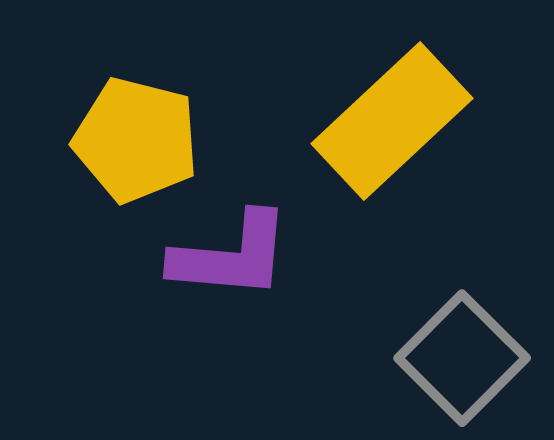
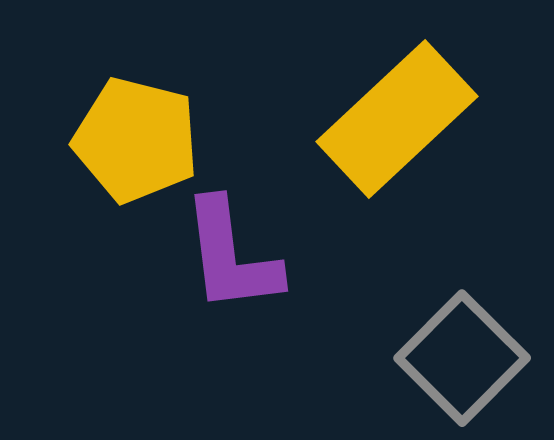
yellow rectangle: moved 5 px right, 2 px up
purple L-shape: rotated 78 degrees clockwise
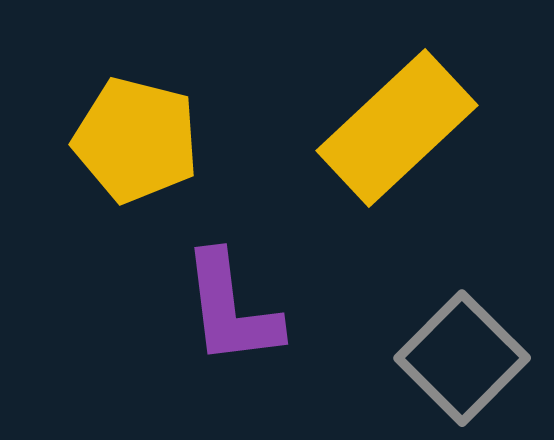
yellow rectangle: moved 9 px down
purple L-shape: moved 53 px down
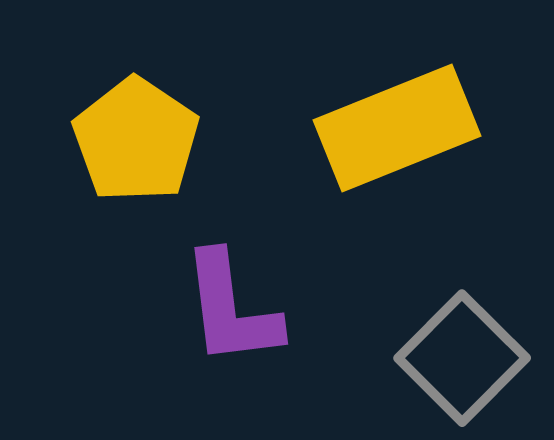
yellow rectangle: rotated 21 degrees clockwise
yellow pentagon: rotated 20 degrees clockwise
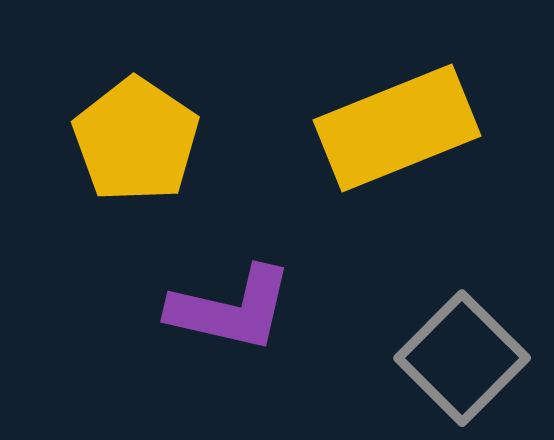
purple L-shape: rotated 70 degrees counterclockwise
